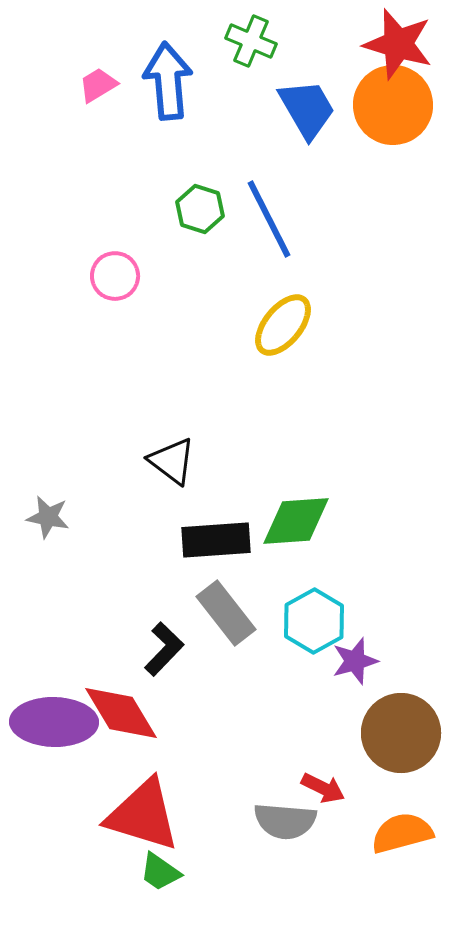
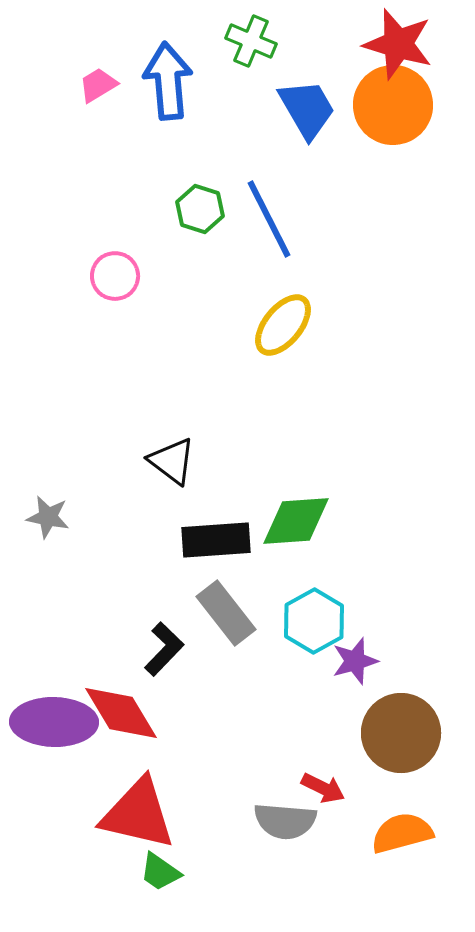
red triangle: moved 5 px left, 1 px up; rotated 4 degrees counterclockwise
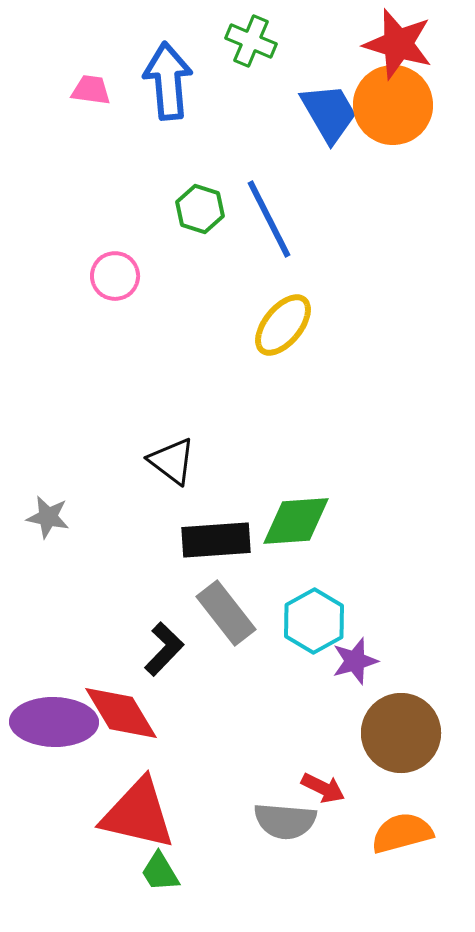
pink trapezoid: moved 7 px left, 5 px down; rotated 39 degrees clockwise
blue trapezoid: moved 22 px right, 4 px down
green trapezoid: rotated 24 degrees clockwise
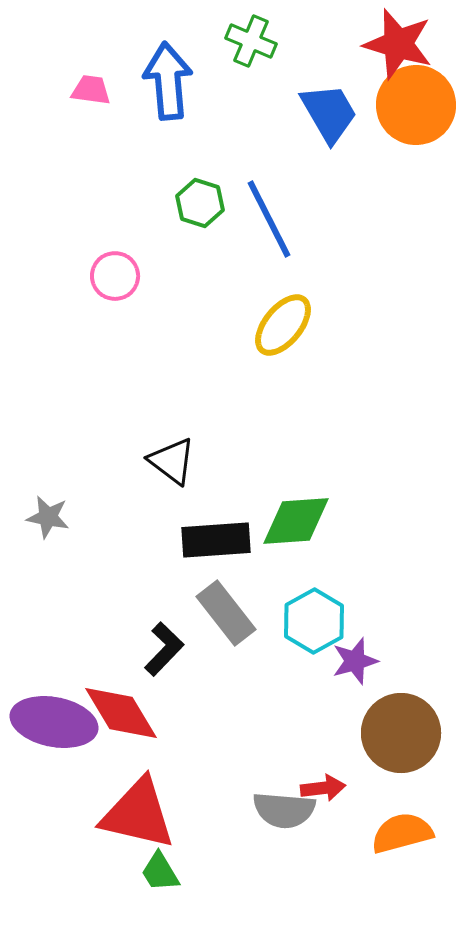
orange circle: moved 23 px right
green hexagon: moved 6 px up
purple ellipse: rotated 10 degrees clockwise
red arrow: rotated 33 degrees counterclockwise
gray semicircle: moved 1 px left, 11 px up
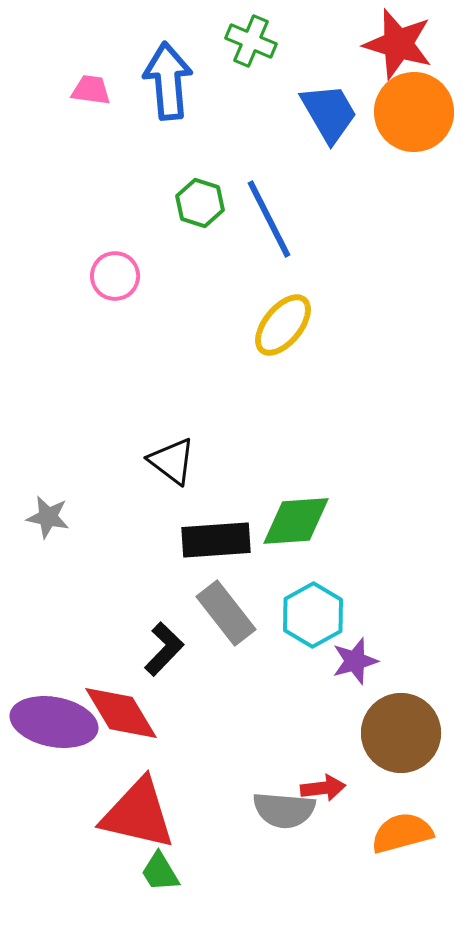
orange circle: moved 2 px left, 7 px down
cyan hexagon: moved 1 px left, 6 px up
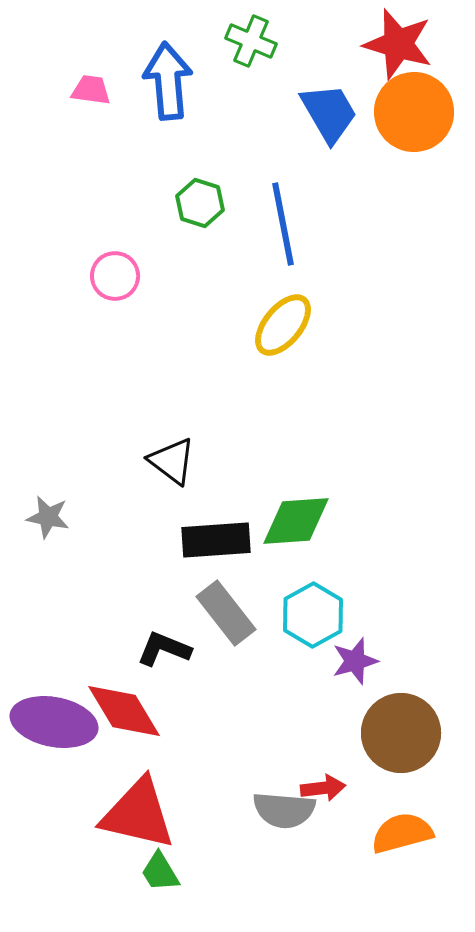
blue line: moved 14 px right, 5 px down; rotated 16 degrees clockwise
black L-shape: rotated 112 degrees counterclockwise
red diamond: moved 3 px right, 2 px up
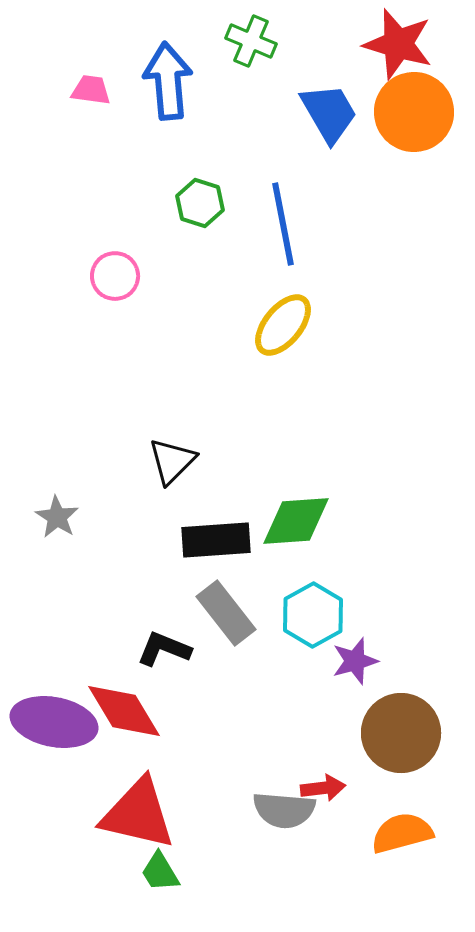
black triangle: rotated 38 degrees clockwise
gray star: moved 9 px right; rotated 21 degrees clockwise
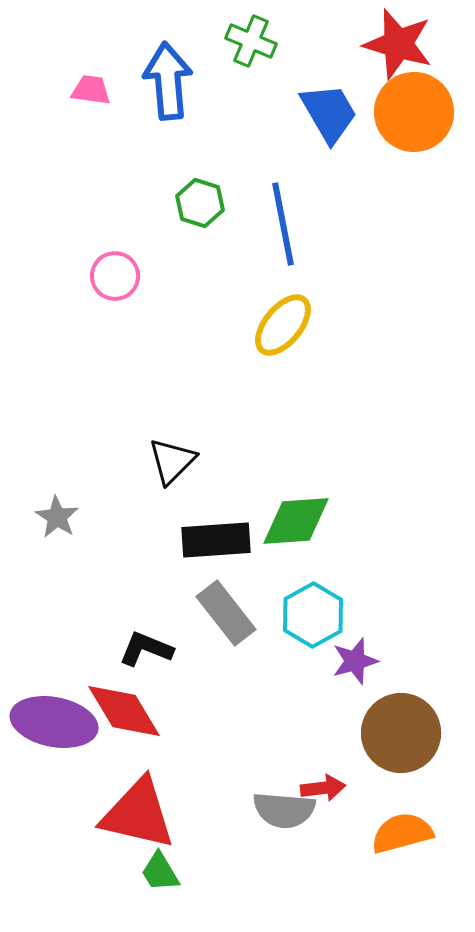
black L-shape: moved 18 px left
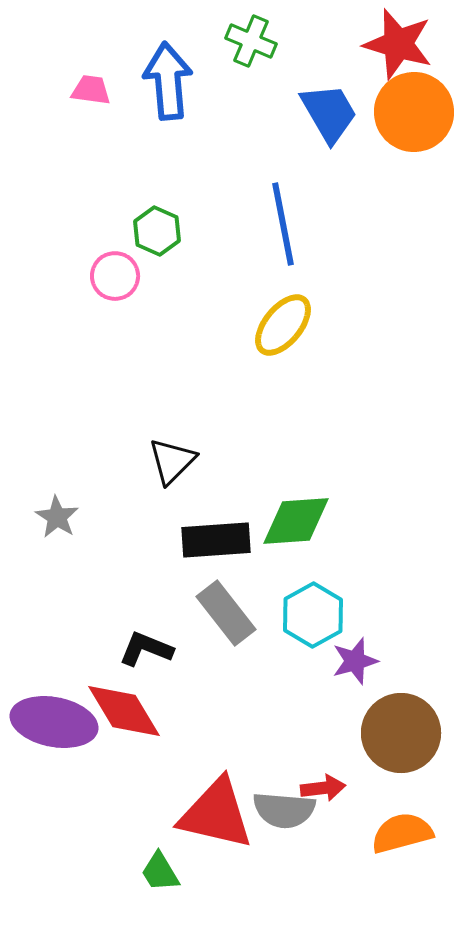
green hexagon: moved 43 px left, 28 px down; rotated 6 degrees clockwise
red triangle: moved 78 px right
